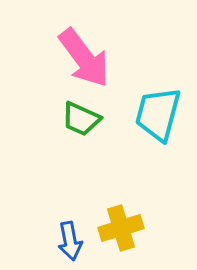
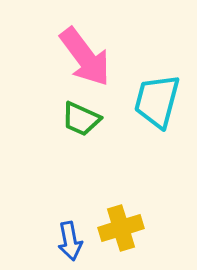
pink arrow: moved 1 px right, 1 px up
cyan trapezoid: moved 1 px left, 13 px up
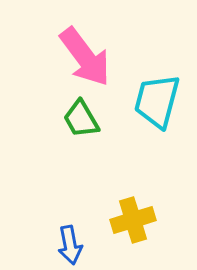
green trapezoid: rotated 36 degrees clockwise
yellow cross: moved 12 px right, 8 px up
blue arrow: moved 4 px down
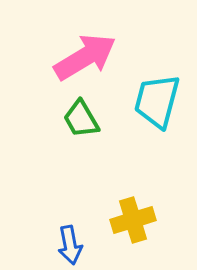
pink arrow: rotated 84 degrees counterclockwise
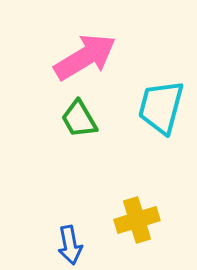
cyan trapezoid: moved 4 px right, 6 px down
green trapezoid: moved 2 px left
yellow cross: moved 4 px right
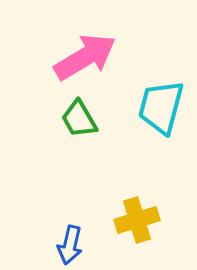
blue arrow: rotated 24 degrees clockwise
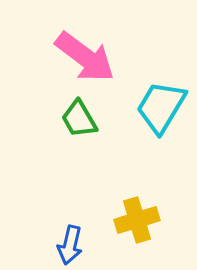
pink arrow: rotated 68 degrees clockwise
cyan trapezoid: rotated 16 degrees clockwise
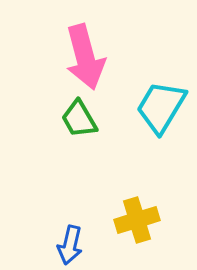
pink arrow: rotated 38 degrees clockwise
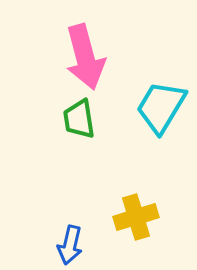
green trapezoid: rotated 21 degrees clockwise
yellow cross: moved 1 px left, 3 px up
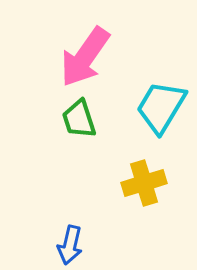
pink arrow: rotated 50 degrees clockwise
green trapezoid: rotated 9 degrees counterclockwise
yellow cross: moved 8 px right, 34 px up
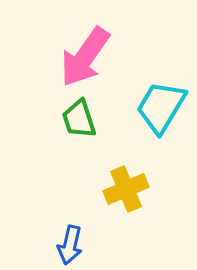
yellow cross: moved 18 px left, 6 px down; rotated 6 degrees counterclockwise
